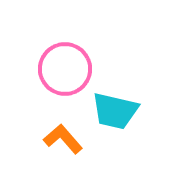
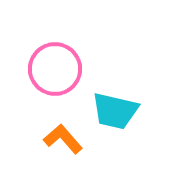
pink circle: moved 10 px left
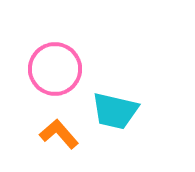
orange L-shape: moved 4 px left, 5 px up
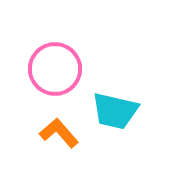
orange L-shape: moved 1 px up
